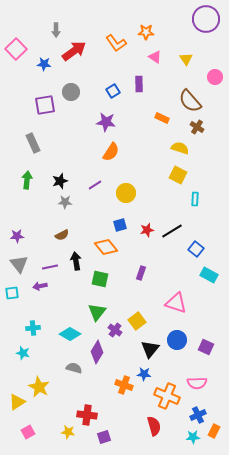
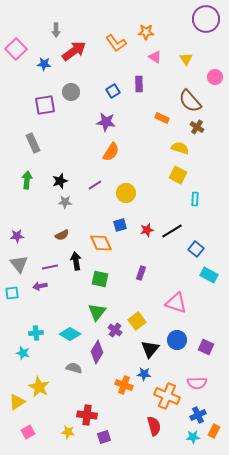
orange diamond at (106, 247): moved 5 px left, 4 px up; rotated 15 degrees clockwise
cyan cross at (33, 328): moved 3 px right, 5 px down
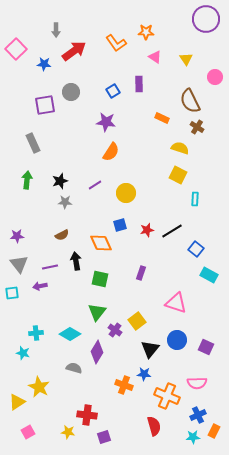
brown semicircle at (190, 101): rotated 15 degrees clockwise
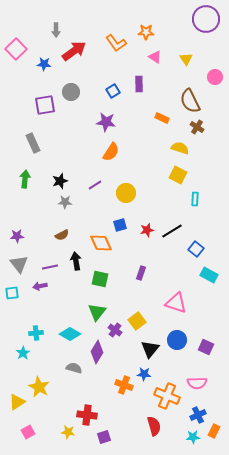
green arrow at (27, 180): moved 2 px left, 1 px up
cyan star at (23, 353): rotated 24 degrees clockwise
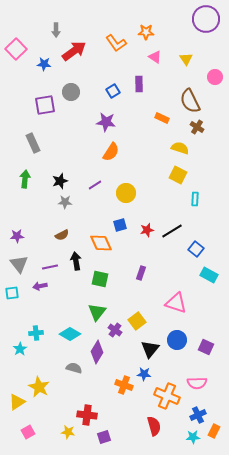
cyan star at (23, 353): moved 3 px left, 4 px up
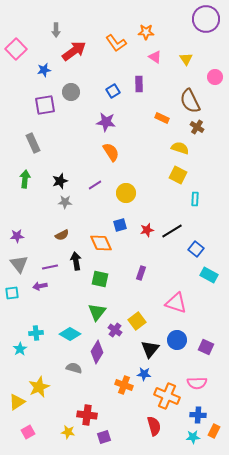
blue star at (44, 64): moved 6 px down; rotated 16 degrees counterclockwise
orange semicircle at (111, 152): rotated 66 degrees counterclockwise
yellow star at (39, 387): rotated 20 degrees clockwise
blue cross at (198, 415): rotated 28 degrees clockwise
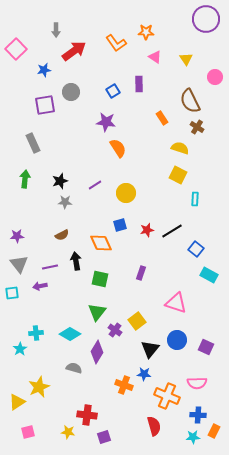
orange rectangle at (162, 118): rotated 32 degrees clockwise
orange semicircle at (111, 152): moved 7 px right, 4 px up
pink square at (28, 432): rotated 16 degrees clockwise
